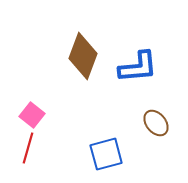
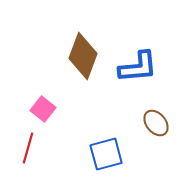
pink square: moved 11 px right, 6 px up
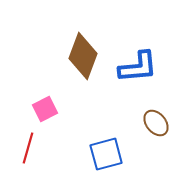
pink square: moved 2 px right; rotated 25 degrees clockwise
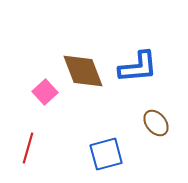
brown diamond: moved 15 px down; rotated 42 degrees counterclockwise
pink square: moved 17 px up; rotated 15 degrees counterclockwise
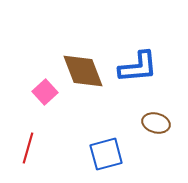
brown ellipse: rotated 36 degrees counterclockwise
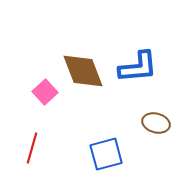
red line: moved 4 px right
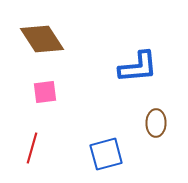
brown diamond: moved 41 px left, 32 px up; rotated 12 degrees counterclockwise
pink square: rotated 35 degrees clockwise
brown ellipse: rotated 76 degrees clockwise
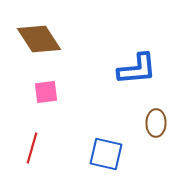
brown diamond: moved 3 px left
blue L-shape: moved 1 px left, 2 px down
pink square: moved 1 px right
blue square: rotated 28 degrees clockwise
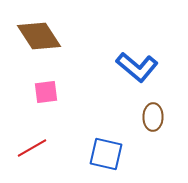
brown diamond: moved 3 px up
blue L-shape: moved 2 px up; rotated 45 degrees clockwise
brown ellipse: moved 3 px left, 6 px up
red line: rotated 44 degrees clockwise
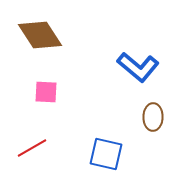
brown diamond: moved 1 px right, 1 px up
blue L-shape: moved 1 px right
pink square: rotated 10 degrees clockwise
